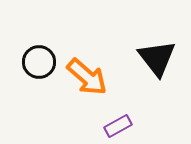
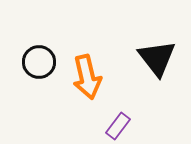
orange arrow: rotated 36 degrees clockwise
purple rectangle: rotated 24 degrees counterclockwise
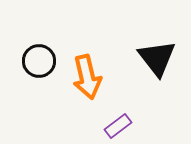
black circle: moved 1 px up
purple rectangle: rotated 16 degrees clockwise
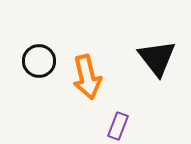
purple rectangle: rotated 32 degrees counterclockwise
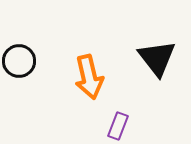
black circle: moved 20 px left
orange arrow: moved 2 px right
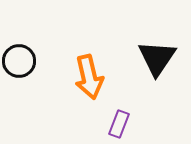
black triangle: rotated 12 degrees clockwise
purple rectangle: moved 1 px right, 2 px up
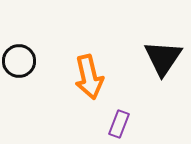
black triangle: moved 6 px right
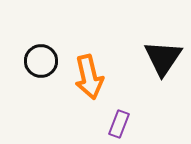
black circle: moved 22 px right
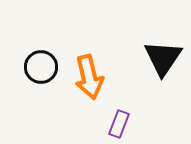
black circle: moved 6 px down
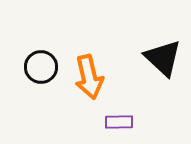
black triangle: rotated 21 degrees counterclockwise
purple rectangle: moved 2 px up; rotated 68 degrees clockwise
